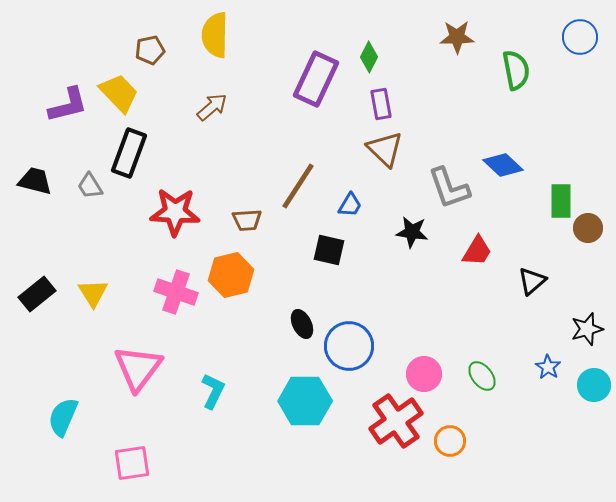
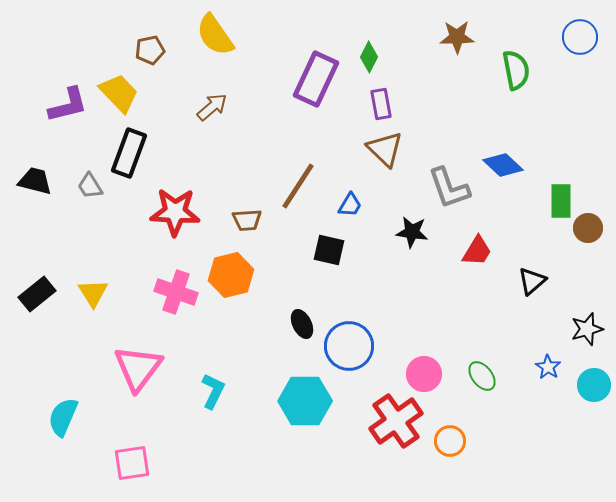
yellow semicircle at (215, 35): rotated 36 degrees counterclockwise
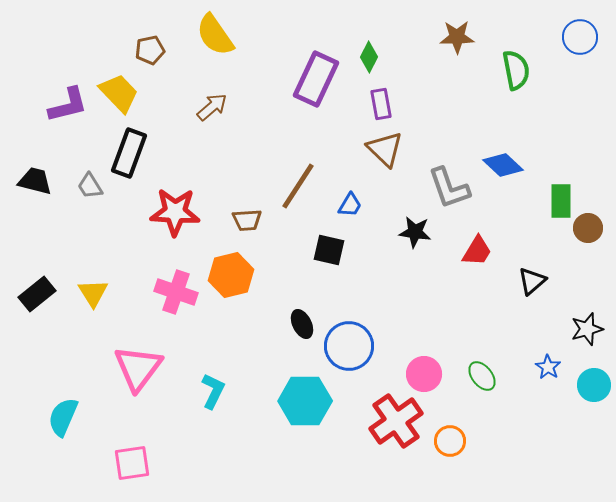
black star at (412, 232): moved 3 px right
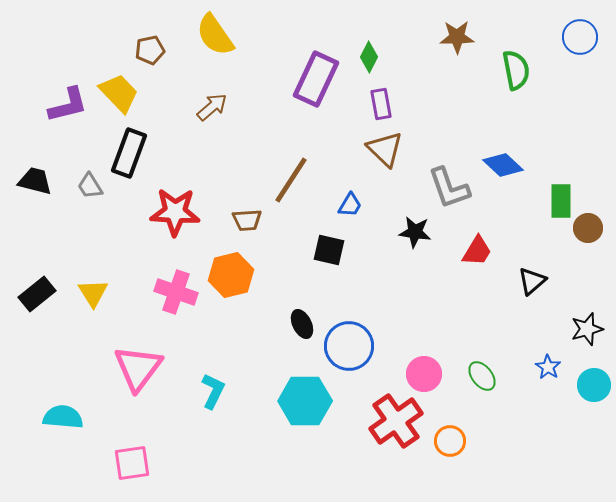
brown line at (298, 186): moved 7 px left, 6 px up
cyan semicircle at (63, 417): rotated 72 degrees clockwise
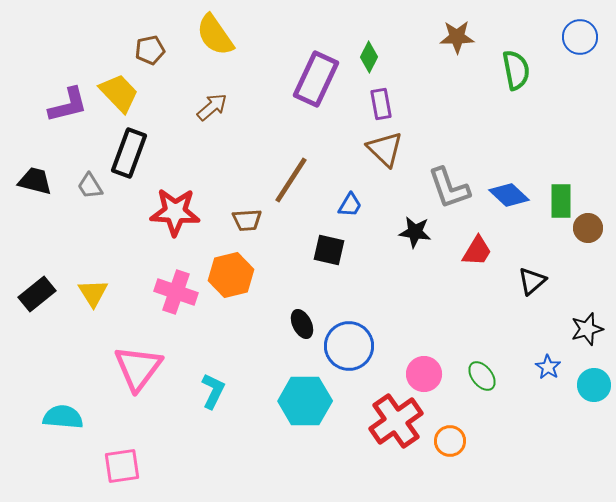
blue diamond at (503, 165): moved 6 px right, 30 px down
pink square at (132, 463): moved 10 px left, 3 px down
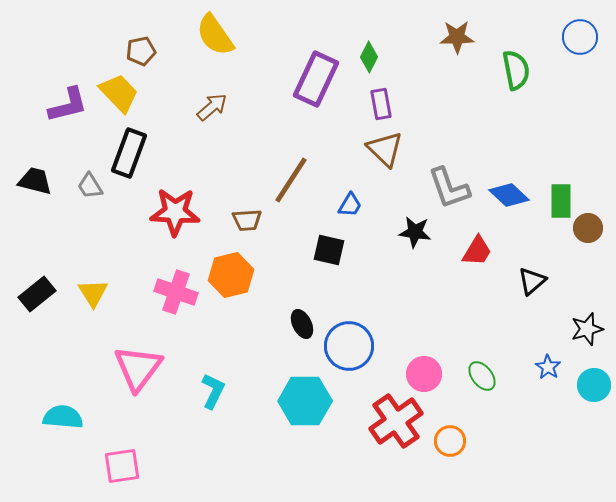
brown pentagon at (150, 50): moved 9 px left, 1 px down
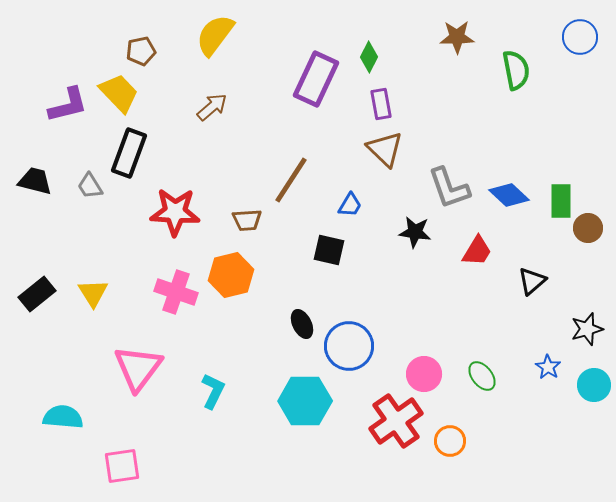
yellow semicircle at (215, 35): rotated 72 degrees clockwise
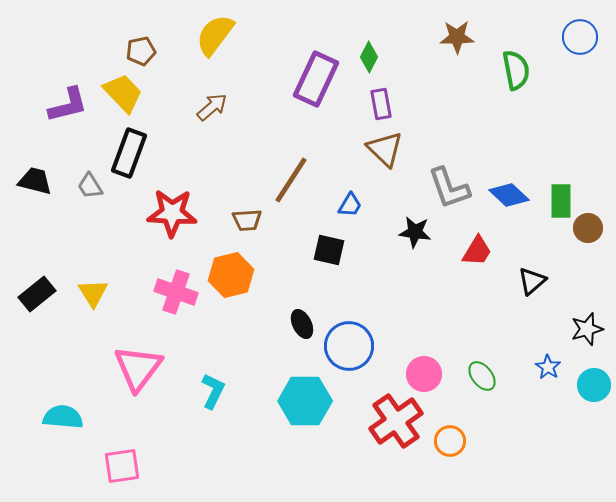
yellow trapezoid at (119, 93): moved 4 px right
red star at (175, 212): moved 3 px left, 1 px down
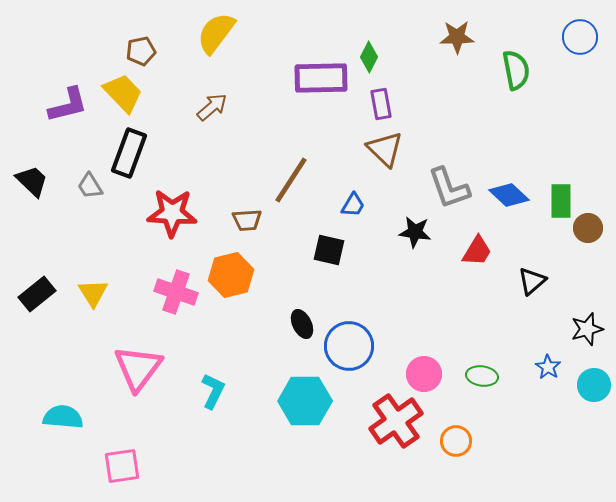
yellow semicircle at (215, 35): moved 1 px right, 2 px up
purple rectangle at (316, 79): moved 5 px right, 1 px up; rotated 64 degrees clockwise
black trapezoid at (35, 181): moved 3 px left; rotated 30 degrees clockwise
blue trapezoid at (350, 205): moved 3 px right
green ellipse at (482, 376): rotated 44 degrees counterclockwise
orange circle at (450, 441): moved 6 px right
